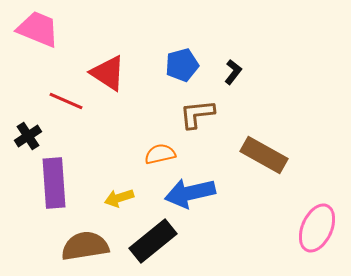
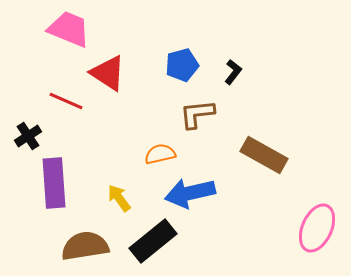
pink trapezoid: moved 31 px right
yellow arrow: rotated 72 degrees clockwise
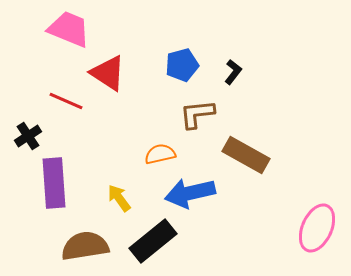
brown rectangle: moved 18 px left
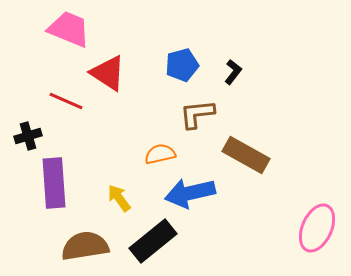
black cross: rotated 16 degrees clockwise
